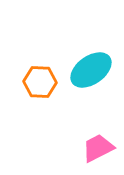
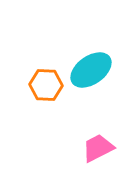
orange hexagon: moved 6 px right, 3 px down
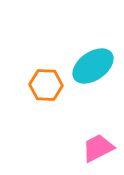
cyan ellipse: moved 2 px right, 4 px up
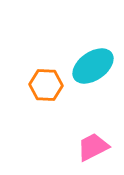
pink trapezoid: moved 5 px left, 1 px up
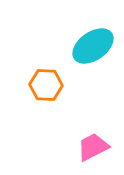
cyan ellipse: moved 20 px up
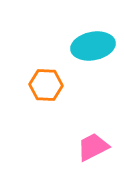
cyan ellipse: rotated 24 degrees clockwise
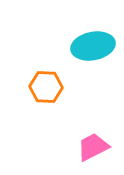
orange hexagon: moved 2 px down
